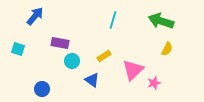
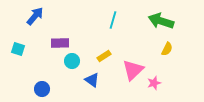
purple rectangle: rotated 12 degrees counterclockwise
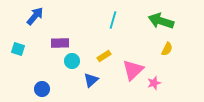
blue triangle: moved 1 px left; rotated 42 degrees clockwise
